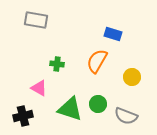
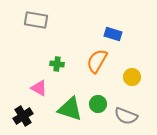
black cross: rotated 18 degrees counterclockwise
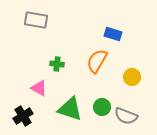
green circle: moved 4 px right, 3 px down
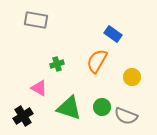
blue rectangle: rotated 18 degrees clockwise
green cross: rotated 24 degrees counterclockwise
green triangle: moved 1 px left, 1 px up
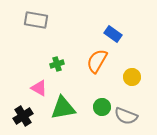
green triangle: moved 6 px left; rotated 28 degrees counterclockwise
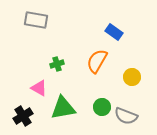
blue rectangle: moved 1 px right, 2 px up
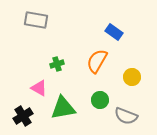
green circle: moved 2 px left, 7 px up
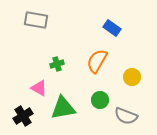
blue rectangle: moved 2 px left, 4 px up
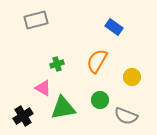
gray rectangle: rotated 25 degrees counterclockwise
blue rectangle: moved 2 px right, 1 px up
pink triangle: moved 4 px right
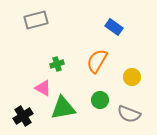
gray semicircle: moved 3 px right, 2 px up
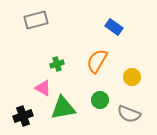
black cross: rotated 12 degrees clockwise
